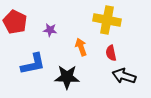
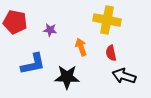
red pentagon: rotated 15 degrees counterclockwise
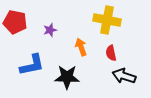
purple star: rotated 24 degrees counterclockwise
blue L-shape: moved 1 px left, 1 px down
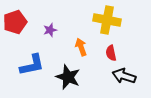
red pentagon: rotated 30 degrees counterclockwise
black star: moved 1 px right; rotated 20 degrees clockwise
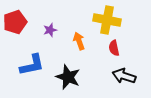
orange arrow: moved 2 px left, 6 px up
red semicircle: moved 3 px right, 5 px up
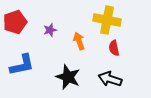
blue L-shape: moved 10 px left
black arrow: moved 14 px left, 3 px down
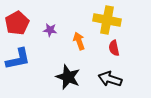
red pentagon: moved 2 px right, 1 px down; rotated 10 degrees counterclockwise
purple star: rotated 24 degrees clockwise
blue L-shape: moved 4 px left, 6 px up
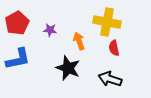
yellow cross: moved 2 px down
black star: moved 9 px up
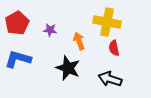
blue L-shape: rotated 152 degrees counterclockwise
